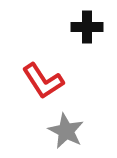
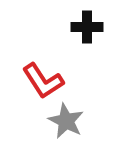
gray star: moved 10 px up
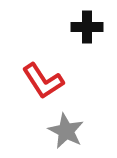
gray star: moved 10 px down
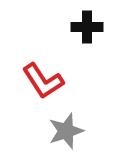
gray star: rotated 27 degrees clockwise
